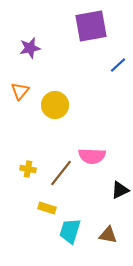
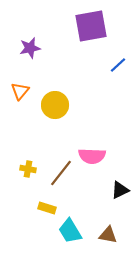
cyan trapezoid: rotated 48 degrees counterclockwise
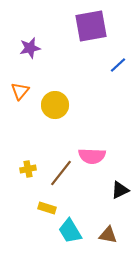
yellow cross: rotated 21 degrees counterclockwise
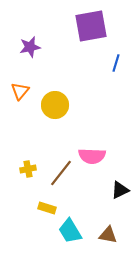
purple star: moved 1 px up
blue line: moved 2 px left, 2 px up; rotated 30 degrees counterclockwise
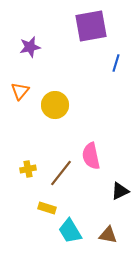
pink semicircle: moved 1 px left; rotated 76 degrees clockwise
black triangle: moved 1 px down
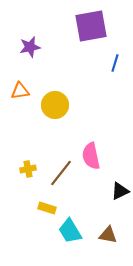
blue line: moved 1 px left
orange triangle: rotated 42 degrees clockwise
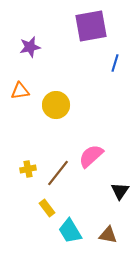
yellow circle: moved 1 px right
pink semicircle: rotated 60 degrees clockwise
brown line: moved 3 px left
black triangle: rotated 30 degrees counterclockwise
yellow rectangle: rotated 36 degrees clockwise
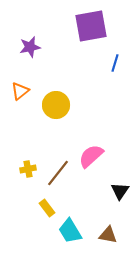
orange triangle: rotated 30 degrees counterclockwise
